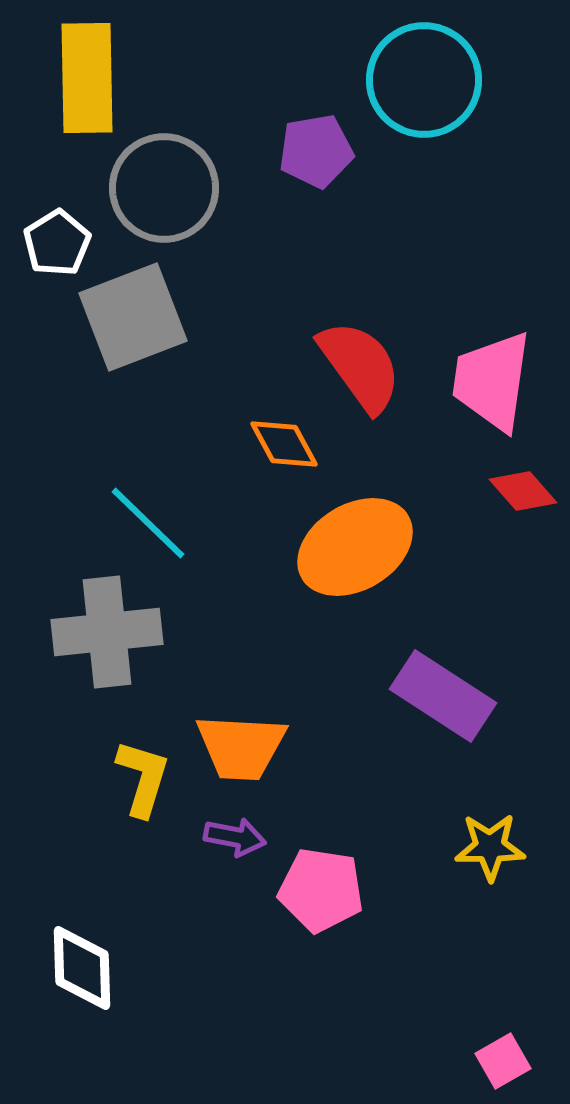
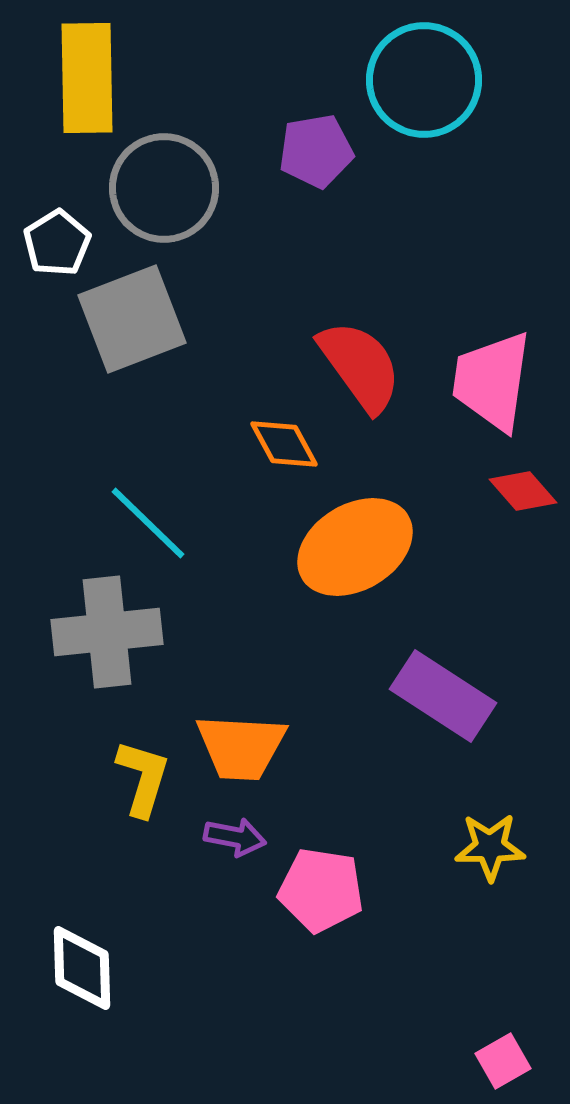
gray square: moved 1 px left, 2 px down
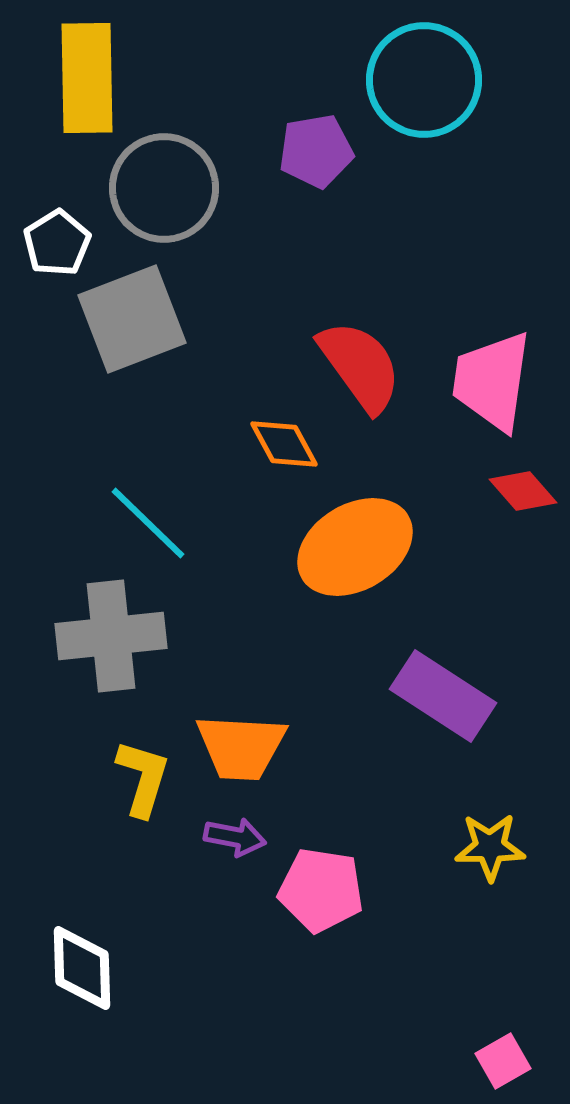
gray cross: moved 4 px right, 4 px down
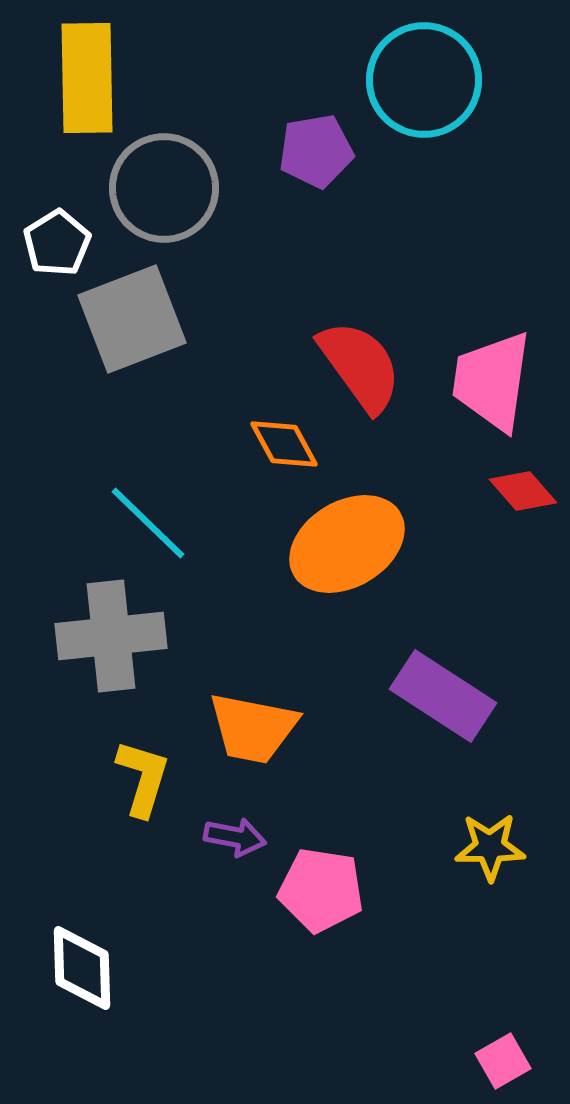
orange ellipse: moved 8 px left, 3 px up
orange trapezoid: moved 12 px right, 19 px up; rotated 8 degrees clockwise
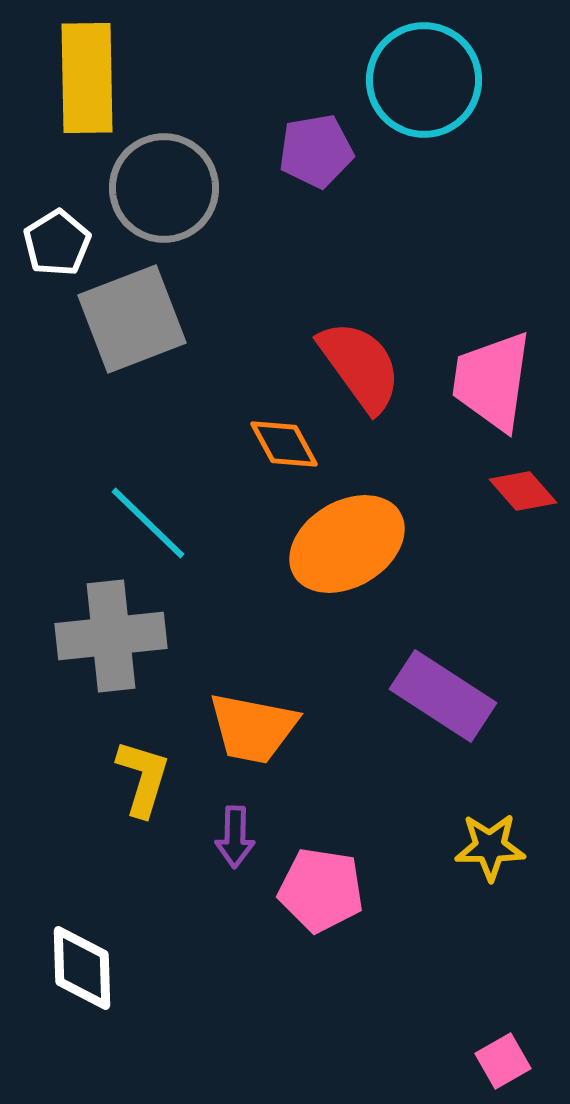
purple arrow: rotated 80 degrees clockwise
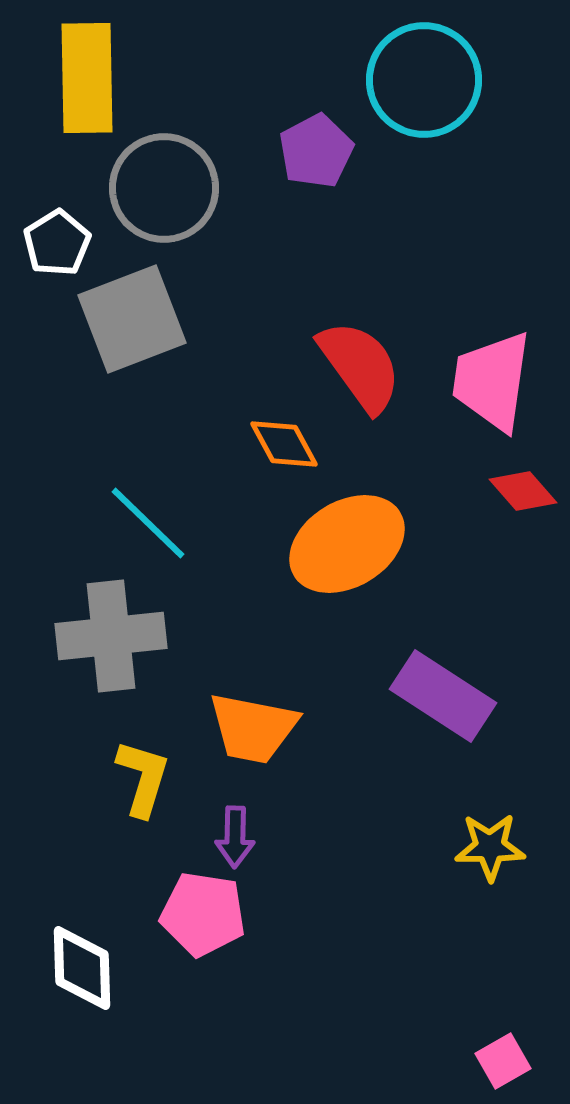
purple pentagon: rotated 18 degrees counterclockwise
pink pentagon: moved 118 px left, 24 px down
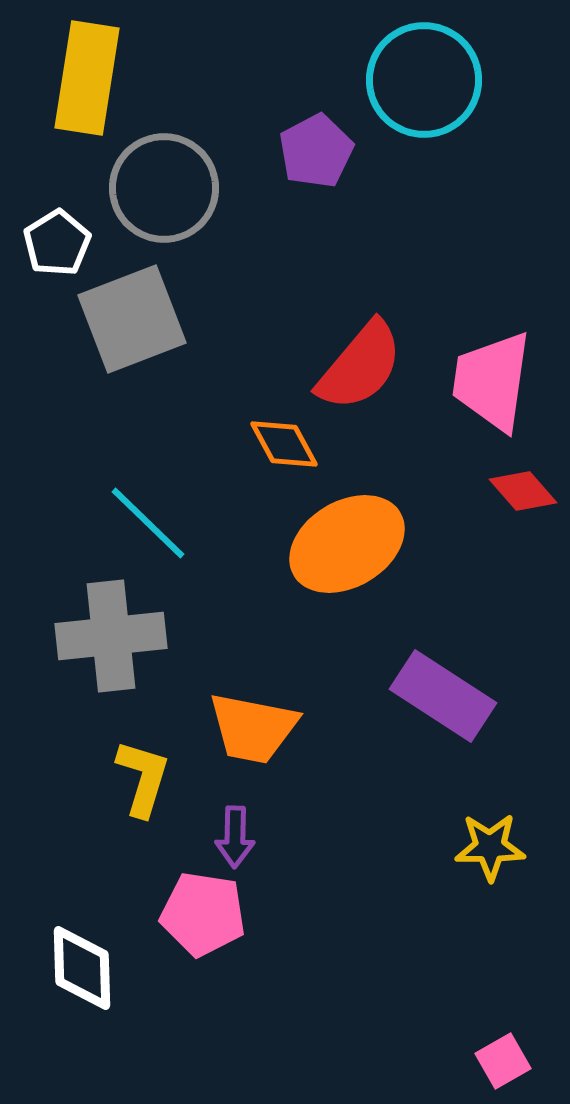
yellow rectangle: rotated 10 degrees clockwise
red semicircle: rotated 76 degrees clockwise
